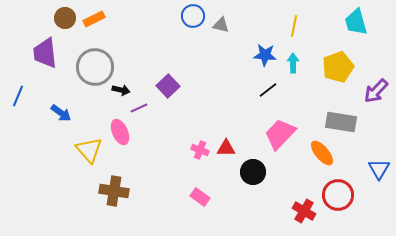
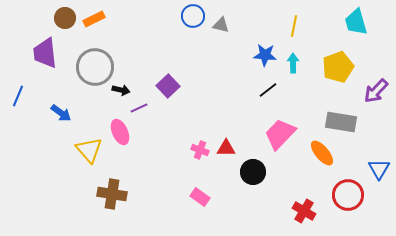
brown cross: moved 2 px left, 3 px down
red circle: moved 10 px right
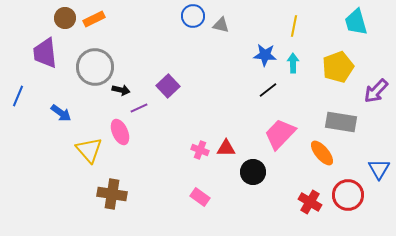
red cross: moved 6 px right, 9 px up
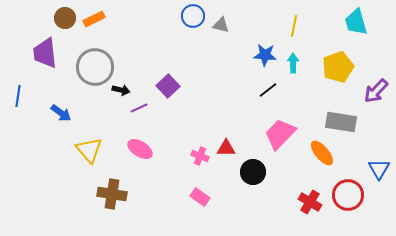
blue line: rotated 15 degrees counterclockwise
pink ellipse: moved 20 px right, 17 px down; rotated 35 degrees counterclockwise
pink cross: moved 6 px down
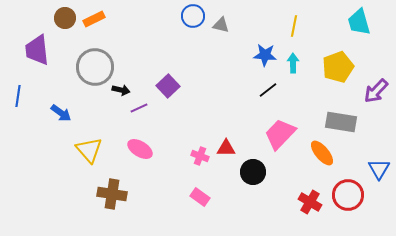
cyan trapezoid: moved 3 px right
purple trapezoid: moved 8 px left, 3 px up
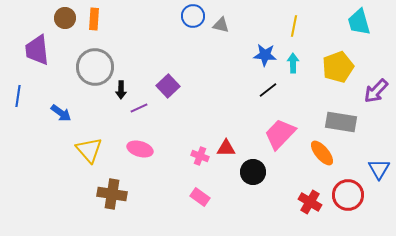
orange rectangle: rotated 60 degrees counterclockwise
black arrow: rotated 78 degrees clockwise
pink ellipse: rotated 15 degrees counterclockwise
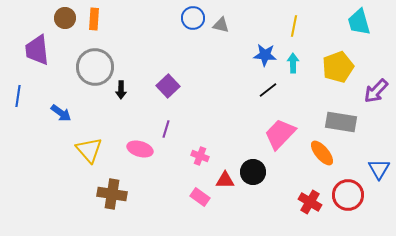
blue circle: moved 2 px down
purple line: moved 27 px right, 21 px down; rotated 48 degrees counterclockwise
red triangle: moved 1 px left, 32 px down
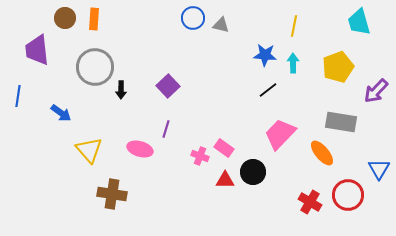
pink rectangle: moved 24 px right, 49 px up
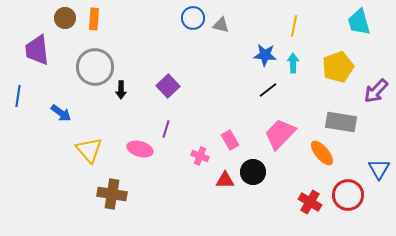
pink rectangle: moved 6 px right, 8 px up; rotated 24 degrees clockwise
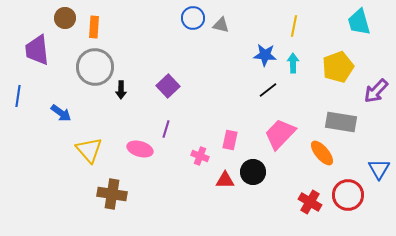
orange rectangle: moved 8 px down
pink rectangle: rotated 42 degrees clockwise
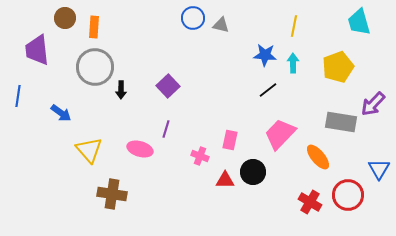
purple arrow: moved 3 px left, 13 px down
orange ellipse: moved 4 px left, 4 px down
